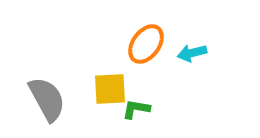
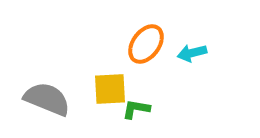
gray semicircle: rotated 39 degrees counterclockwise
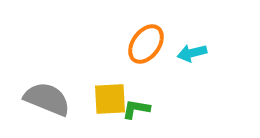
yellow square: moved 10 px down
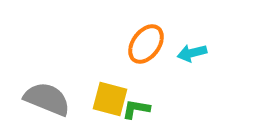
yellow square: rotated 18 degrees clockwise
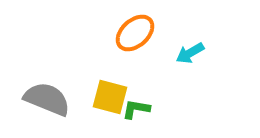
orange ellipse: moved 11 px left, 11 px up; rotated 12 degrees clockwise
cyan arrow: moved 2 px left; rotated 16 degrees counterclockwise
yellow square: moved 2 px up
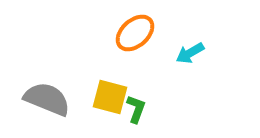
green L-shape: rotated 100 degrees clockwise
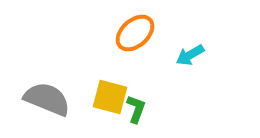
cyan arrow: moved 2 px down
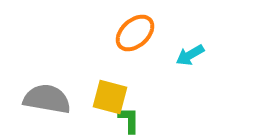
gray semicircle: rotated 12 degrees counterclockwise
green L-shape: moved 7 px left, 11 px down; rotated 20 degrees counterclockwise
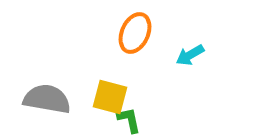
orange ellipse: rotated 24 degrees counterclockwise
green L-shape: rotated 12 degrees counterclockwise
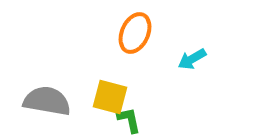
cyan arrow: moved 2 px right, 4 px down
gray semicircle: moved 2 px down
